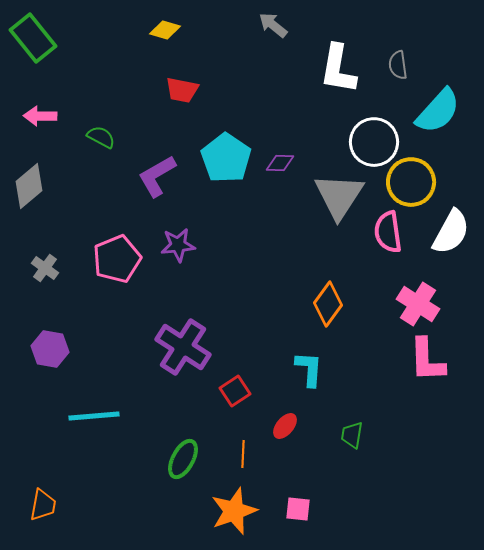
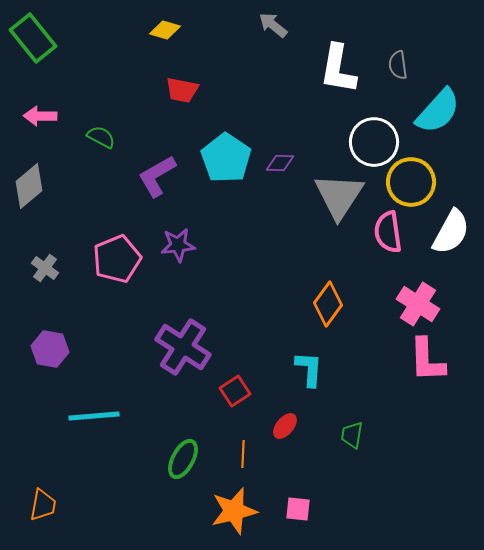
orange star: rotated 6 degrees clockwise
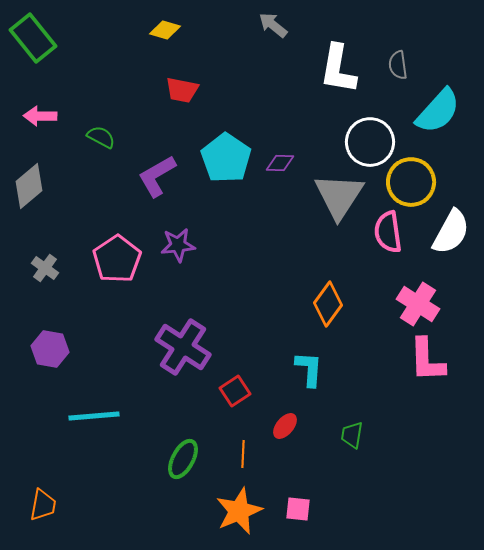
white circle: moved 4 px left
pink pentagon: rotated 12 degrees counterclockwise
orange star: moved 5 px right; rotated 9 degrees counterclockwise
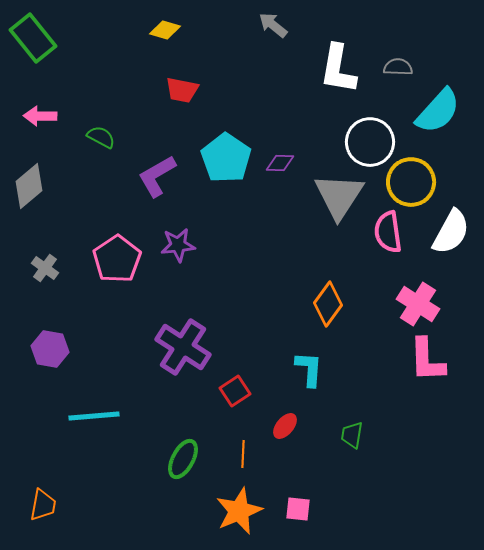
gray semicircle: moved 2 px down; rotated 100 degrees clockwise
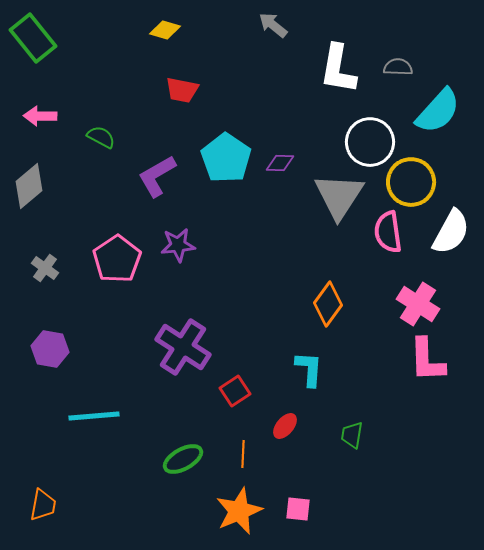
green ellipse: rotated 33 degrees clockwise
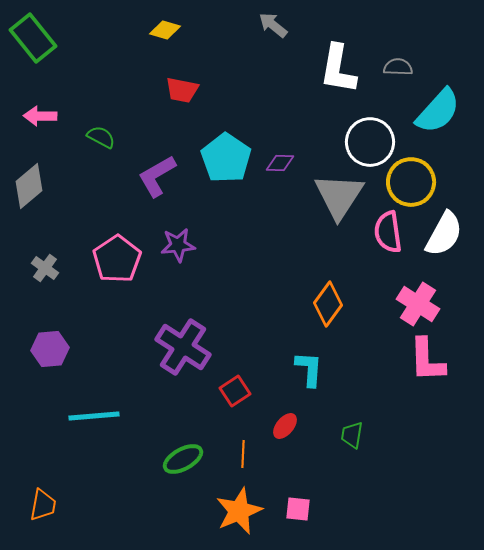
white semicircle: moved 7 px left, 2 px down
purple hexagon: rotated 15 degrees counterclockwise
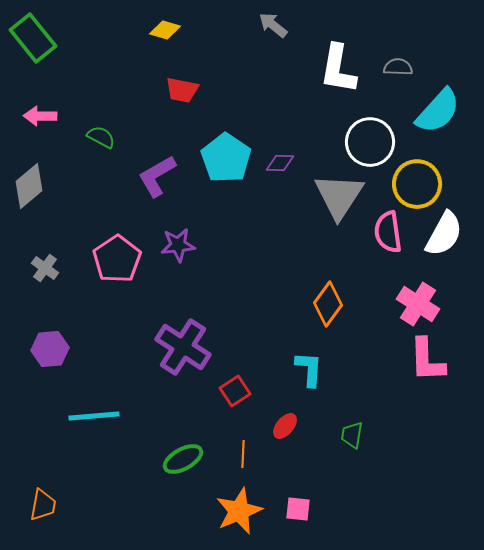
yellow circle: moved 6 px right, 2 px down
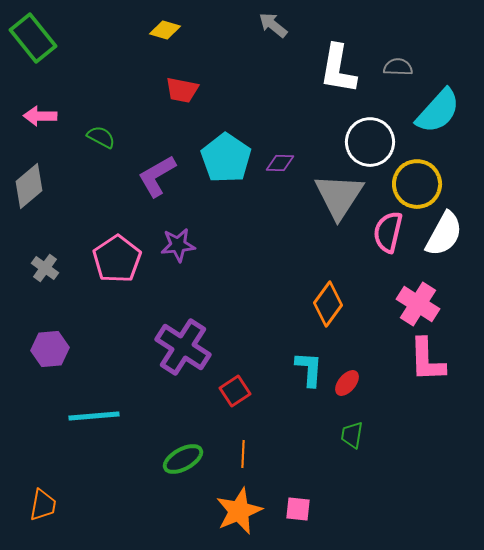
pink semicircle: rotated 21 degrees clockwise
red ellipse: moved 62 px right, 43 px up
